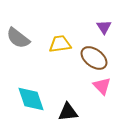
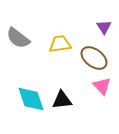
black triangle: moved 6 px left, 12 px up
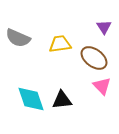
gray semicircle: rotated 15 degrees counterclockwise
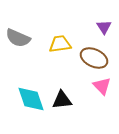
brown ellipse: rotated 12 degrees counterclockwise
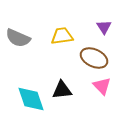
yellow trapezoid: moved 2 px right, 8 px up
black triangle: moved 10 px up
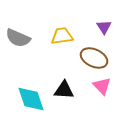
black triangle: moved 2 px right; rotated 10 degrees clockwise
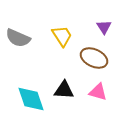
yellow trapezoid: rotated 65 degrees clockwise
pink triangle: moved 4 px left, 6 px down; rotated 30 degrees counterclockwise
